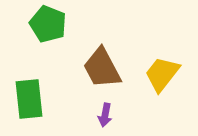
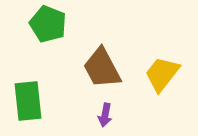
green rectangle: moved 1 px left, 2 px down
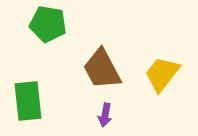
green pentagon: rotated 12 degrees counterclockwise
brown trapezoid: moved 1 px down
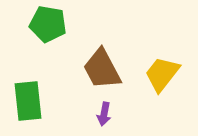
purple arrow: moved 1 px left, 1 px up
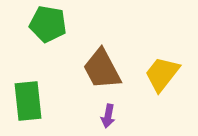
purple arrow: moved 4 px right, 2 px down
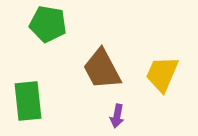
yellow trapezoid: rotated 15 degrees counterclockwise
purple arrow: moved 9 px right
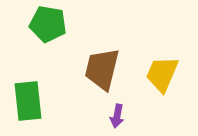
brown trapezoid: rotated 42 degrees clockwise
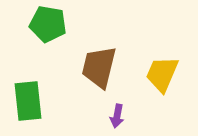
brown trapezoid: moved 3 px left, 2 px up
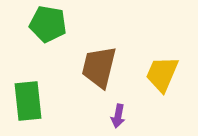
purple arrow: moved 1 px right
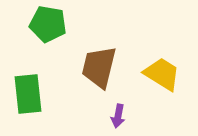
yellow trapezoid: rotated 99 degrees clockwise
green rectangle: moved 7 px up
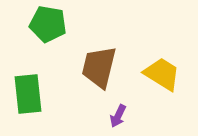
purple arrow: rotated 15 degrees clockwise
